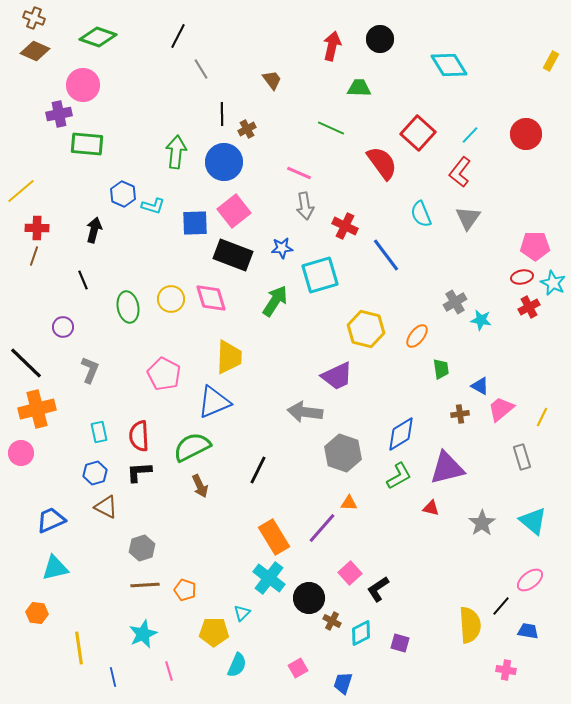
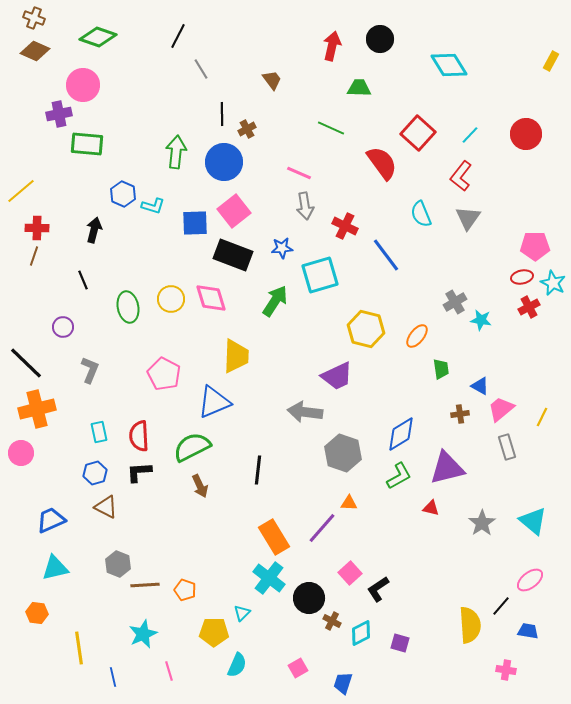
red L-shape at (460, 172): moved 1 px right, 4 px down
yellow trapezoid at (229, 357): moved 7 px right, 1 px up
gray rectangle at (522, 457): moved 15 px left, 10 px up
black line at (258, 470): rotated 20 degrees counterclockwise
gray hexagon at (142, 548): moved 24 px left, 16 px down; rotated 20 degrees counterclockwise
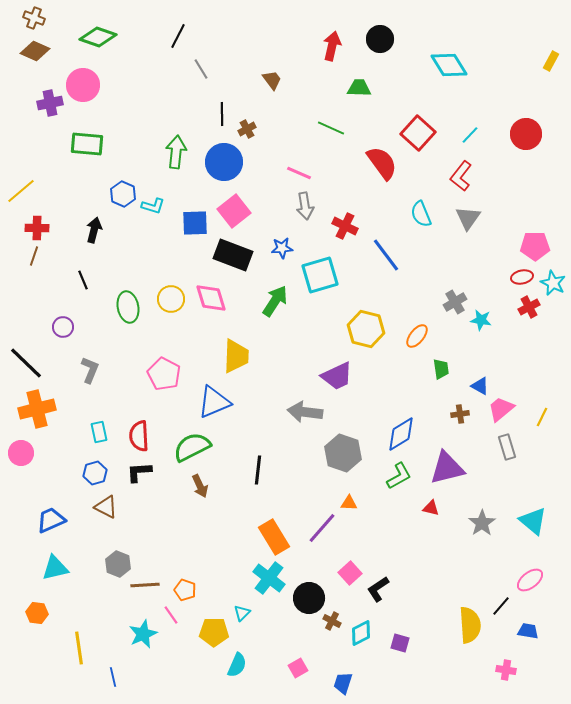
purple cross at (59, 114): moved 9 px left, 11 px up
pink line at (169, 671): moved 2 px right, 56 px up; rotated 18 degrees counterclockwise
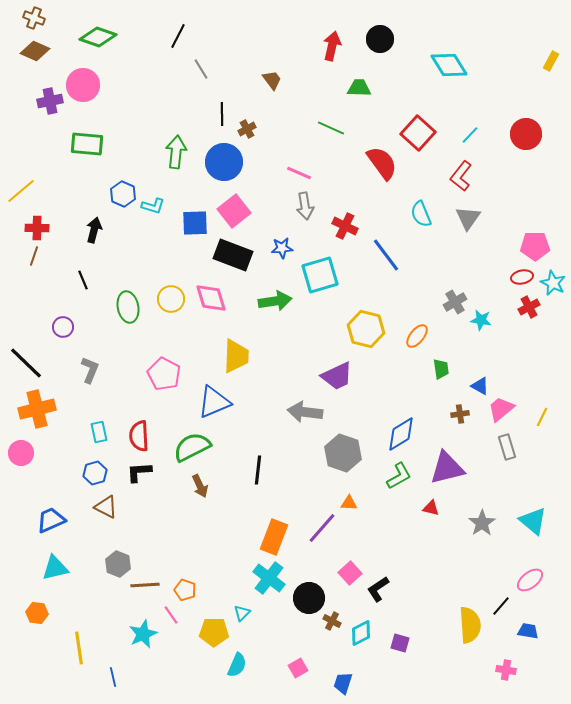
purple cross at (50, 103): moved 2 px up
green arrow at (275, 301): rotated 48 degrees clockwise
orange rectangle at (274, 537): rotated 52 degrees clockwise
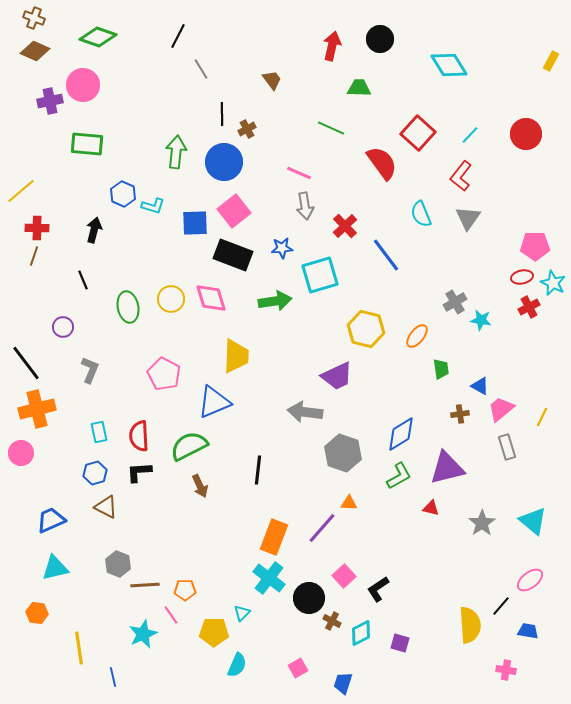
red cross at (345, 226): rotated 20 degrees clockwise
black line at (26, 363): rotated 9 degrees clockwise
green semicircle at (192, 447): moved 3 px left, 1 px up
pink square at (350, 573): moved 6 px left, 3 px down
orange pentagon at (185, 590): rotated 20 degrees counterclockwise
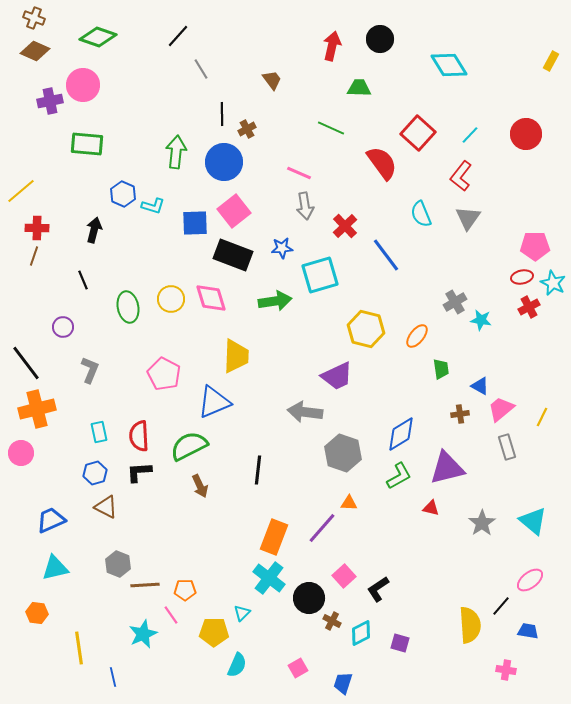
black line at (178, 36): rotated 15 degrees clockwise
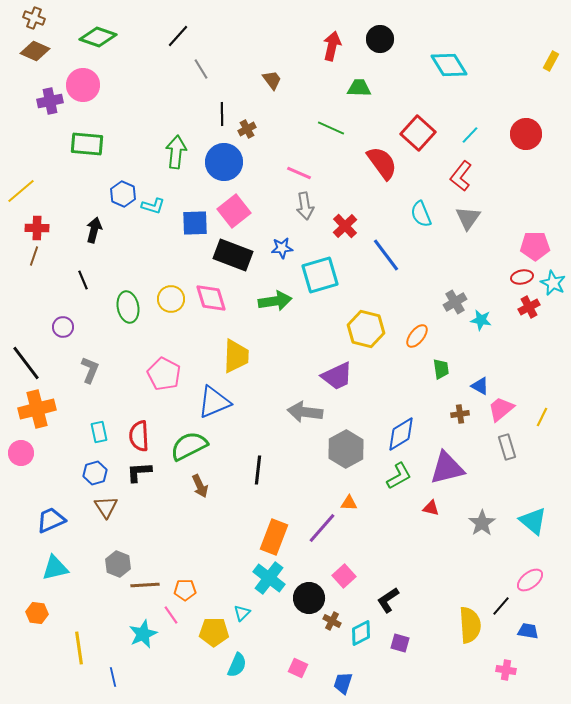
gray hexagon at (343, 453): moved 3 px right, 4 px up; rotated 12 degrees clockwise
brown triangle at (106, 507): rotated 30 degrees clockwise
black L-shape at (378, 589): moved 10 px right, 11 px down
pink square at (298, 668): rotated 36 degrees counterclockwise
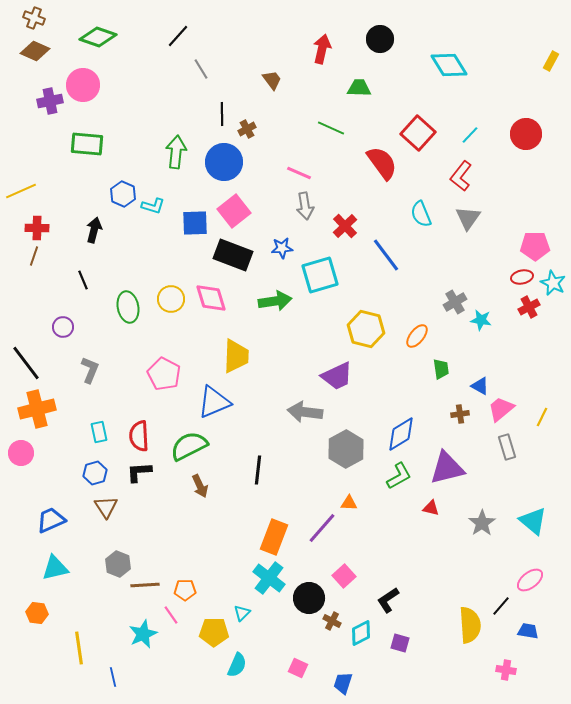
red arrow at (332, 46): moved 10 px left, 3 px down
yellow line at (21, 191): rotated 16 degrees clockwise
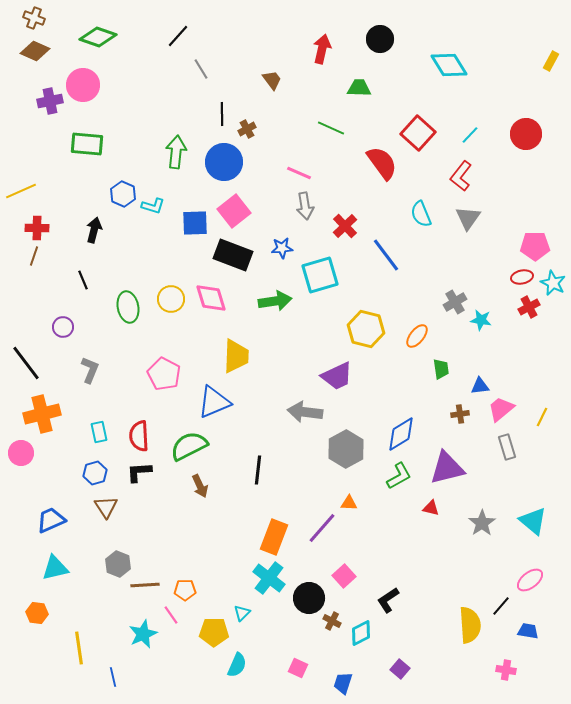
blue triangle at (480, 386): rotated 36 degrees counterclockwise
orange cross at (37, 409): moved 5 px right, 5 px down
purple square at (400, 643): moved 26 px down; rotated 24 degrees clockwise
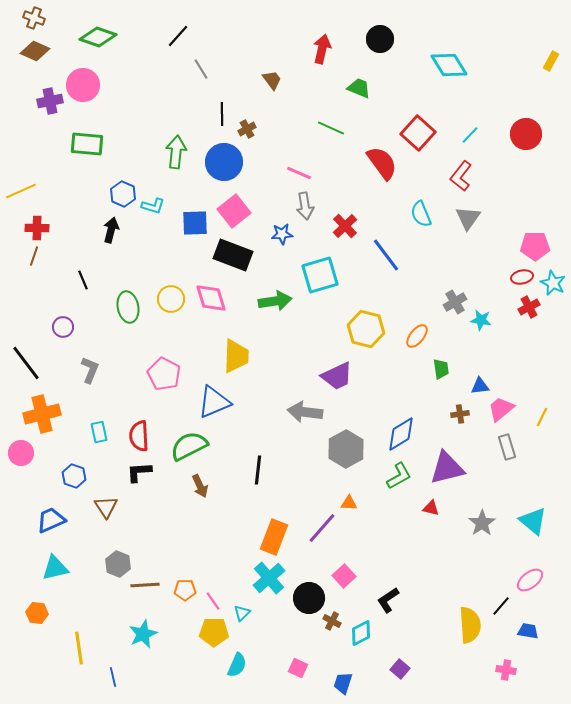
green trapezoid at (359, 88): rotated 20 degrees clockwise
black arrow at (94, 230): moved 17 px right
blue star at (282, 248): moved 14 px up
blue hexagon at (95, 473): moved 21 px left, 3 px down; rotated 25 degrees counterclockwise
cyan cross at (269, 578): rotated 12 degrees clockwise
pink line at (171, 615): moved 42 px right, 14 px up
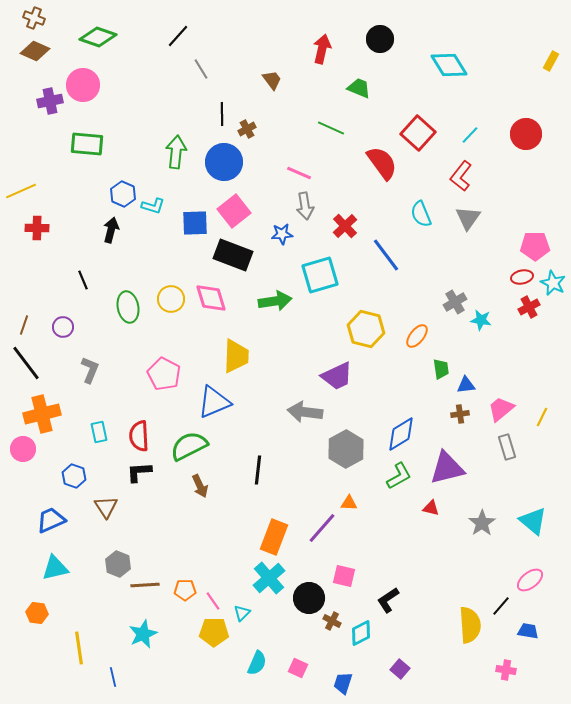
brown line at (34, 256): moved 10 px left, 69 px down
blue triangle at (480, 386): moved 14 px left, 1 px up
pink circle at (21, 453): moved 2 px right, 4 px up
pink square at (344, 576): rotated 35 degrees counterclockwise
cyan semicircle at (237, 665): moved 20 px right, 2 px up
